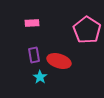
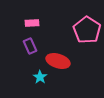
purple rectangle: moved 4 px left, 9 px up; rotated 14 degrees counterclockwise
red ellipse: moved 1 px left
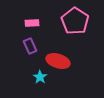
pink pentagon: moved 12 px left, 9 px up
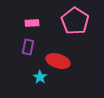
purple rectangle: moved 2 px left, 1 px down; rotated 35 degrees clockwise
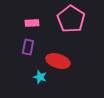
pink pentagon: moved 4 px left, 2 px up
cyan star: rotated 16 degrees counterclockwise
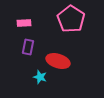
pink rectangle: moved 8 px left
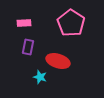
pink pentagon: moved 4 px down
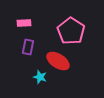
pink pentagon: moved 8 px down
red ellipse: rotated 15 degrees clockwise
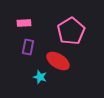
pink pentagon: rotated 8 degrees clockwise
